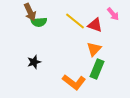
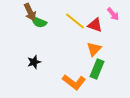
green semicircle: rotated 28 degrees clockwise
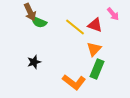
yellow line: moved 6 px down
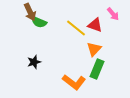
yellow line: moved 1 px right, 1 px down
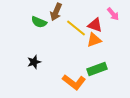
brown arrow: moved 26 px right; rotated 48 degrees clockwise
orange triangle: moved 9 px up; rotated 28 degrees clockwise
green rectangle: rotated 48 degrees clockwise
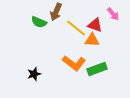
orange triangle: moved 2 px left; rotated 21 degrees clockwise
black star: moved 12 px down
orange L-shape: moved 19 px up
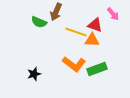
yellow line: moved 4 px down; rotated 20 degrees counterclockwise
orange L-shape: moved 1 px down
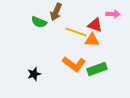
pink arrow: rotated 48 degrees counterclockwise
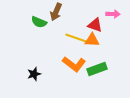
yellow line: moved 6 px down
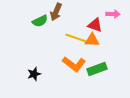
green semicircle: moved 1 px right, 1 px up; rotated 49 degrees counterclockwise
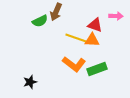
pink arrow: moved 3 px right, 2 px down
black star: moved 4 px left, 8 px down
